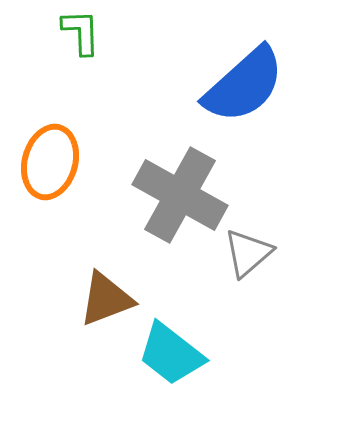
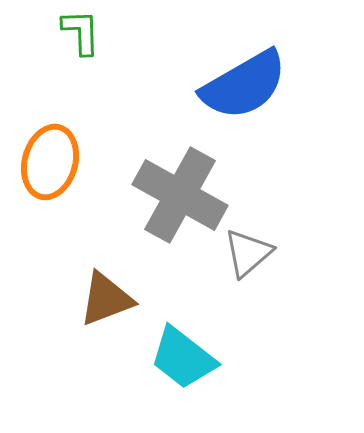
blue semicircle: rotated 12 degrees clockwise
cyan trapezoid: moved 12 px right, 4 px down
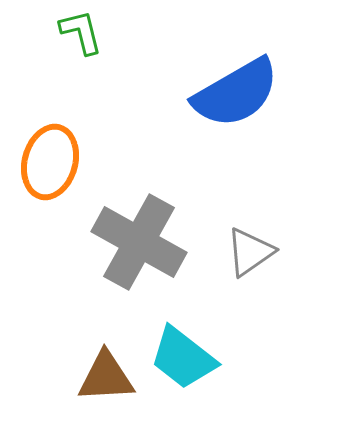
green L-shape: rotated 12 degrees counterclockwise
blue semicircle: moved 8 px left, 8 px down
gray cross: moved 41 px left, 47 px down
gray triangle: moved 2 px right, 1 px up; rotated 6 degrees clockwise
brown triangle: moved 78 px down; rotated 18 degrees clockwise
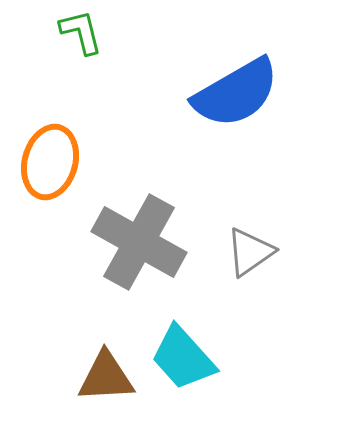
cyan trapezoid: rotated 10 degrees clockwise
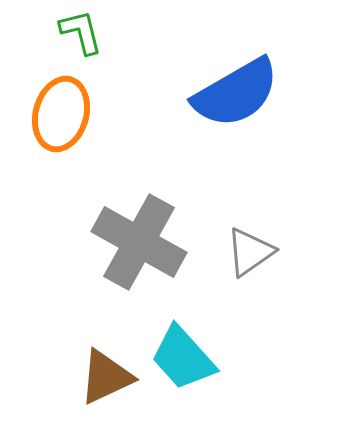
orange ellipse: moved 11 px right, 48 px up
brown triangle: rotated 22 degrees counterclockwise
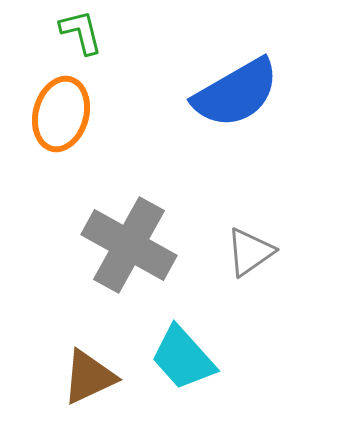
gray cross: moved 10 px left, 3 px down
brown triangle: moved 17 px left
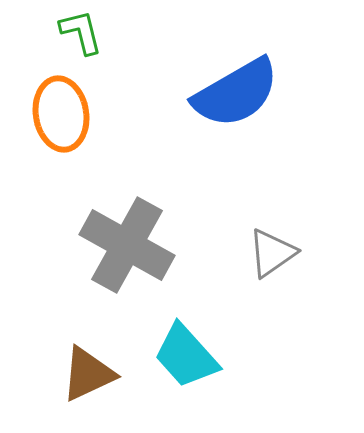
orange ellipse: rotated 24 degrees counterclockwise
gray cross: moved 2 px left
gray triangle: moved 22 px right, 1 px down
cyan trapezoid: moved 3 px right, 2 px up
brown triangle: moved 1 px left, 3 px up
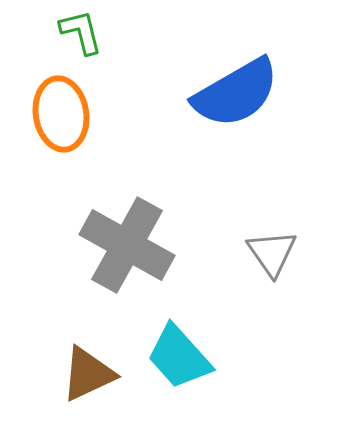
gray triangle: rotated 30 degrees counterclockwise
cyan trapezoid: moved 7 px left, 1 px down
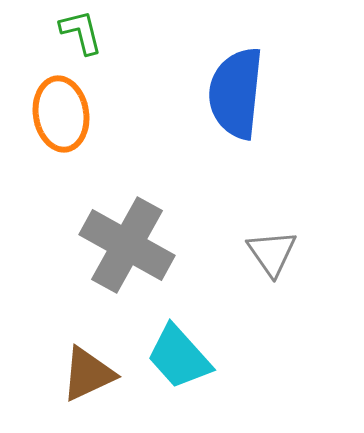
blue semicircle: rotated 126 degrees clockwise
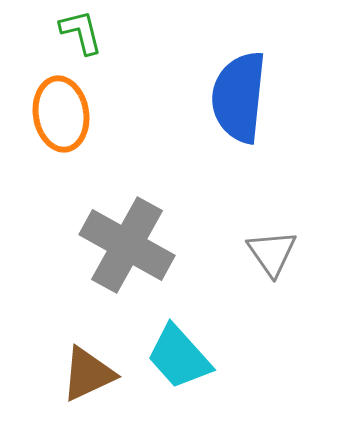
blue semicircle: moved 3 px right, 4 px down
